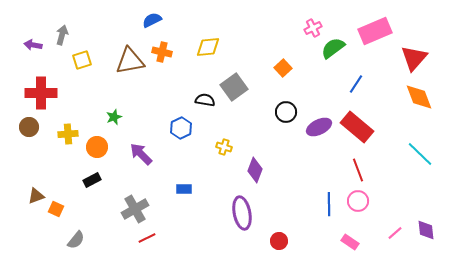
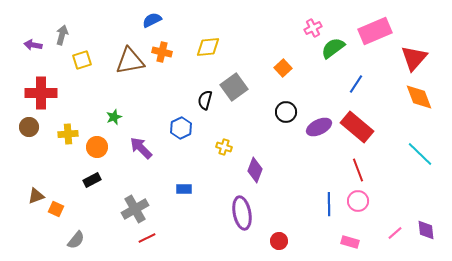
black semicircle at (205, 100): rotated 84 degrees counterclockwise
purple arrow at (141, 154): moved 6 px up
pink rectangle at (350, 242): rotated 18 degrees counterclockwise
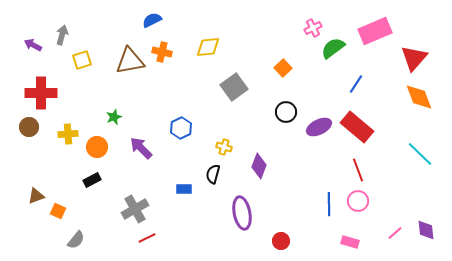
purple arrow at (33, 45): rotated 18 degrees clockwise
black semicircle at (205, 100): moved 8 px right, 74 px down
purple diamond at (255, 170): moved 4 px right, 4 px up
orange square at (56, 209): moved 2 px right, 2 px down
red circle at (279, 241): moved 2 px right
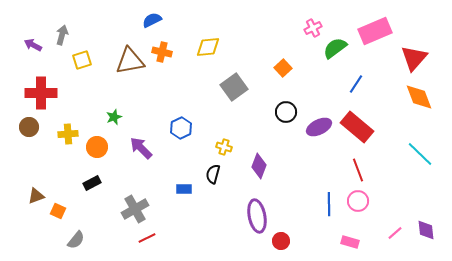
green semicircle at (333, 48): moved 2 px right
black rectangle at (92, 180): moved 3 px down
purple ellipse at (242, 213): moved 15 px right, 3 px down
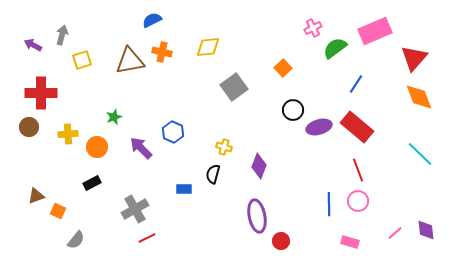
black circle at (286, 112): moved 7 px right, 2 px up
purple ellipse at (319, 127): rotated 10 degrees clockwise
blue hexagon at (181, 128): moved 8 px left, 4 px down; rotated 10 degrees counterclockwise
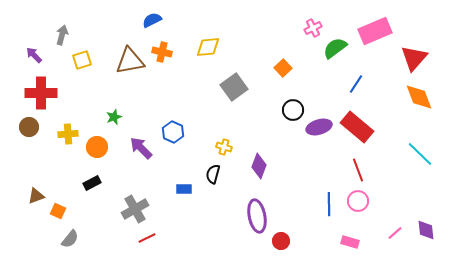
purple arrow at (33, 45): moved 1 px right, 10 px down; rotated 18 degrees clockwise
gray semicircle at (76, 240): moved 6 px left, 1 px up
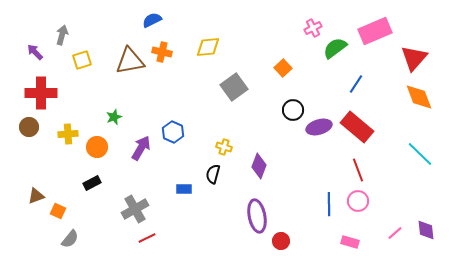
purple arrow at (34, 55): moved 1 px right, 3 px up
purple arrow at (141, 148): rotated 75 degrees clockwise
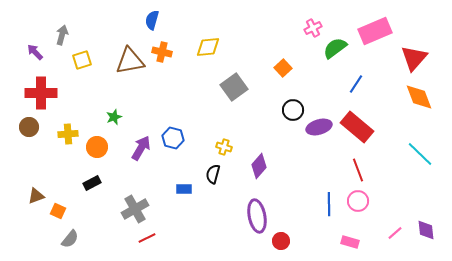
blue semicircle at (152, 20): rotated 48 degrees counterclockwise
blue hexagon at (173, 132): moved 6 px down; rotated 10 degrees counterclockwise
purple diamond at (259, 166): rotated 20 degrees clockwise
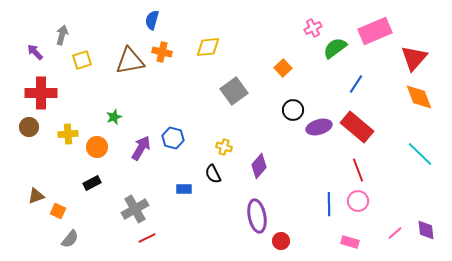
gray square at (234, 87): moved 4 px down
black semicircle at (213, 174): rotated 42 degrees counterclockwise
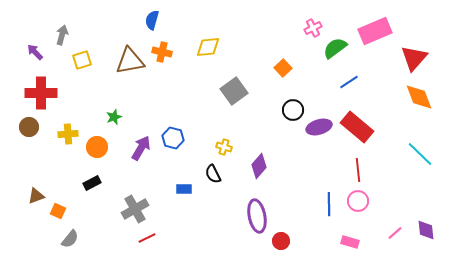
blue line at (356, 84): moved 7 px left, 2 px up; rotated 24 degrees clockwise
red line at (358, 170): rotated 15 degrees clockwise
